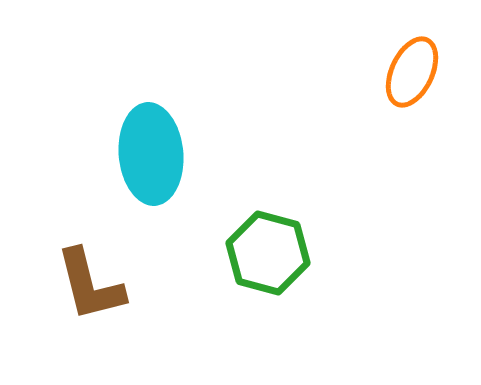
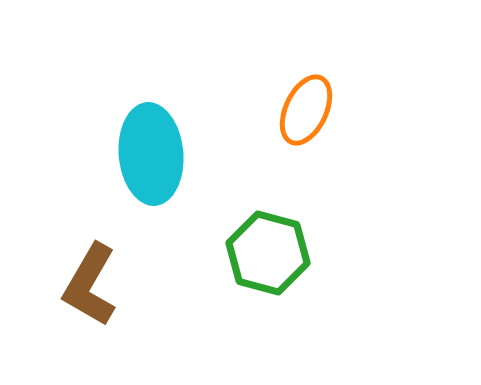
orange ellipse: moved 106 px left, 38 px down
brown L-shape: rotated 44 degrees clockwise
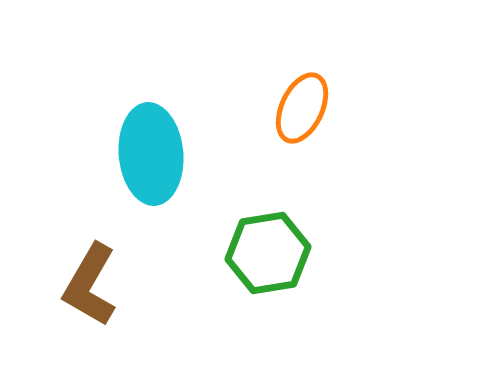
orange ellipse: moved 4 px left, 2 px up
green hexagon: rotated 24 degrees counterclockwise
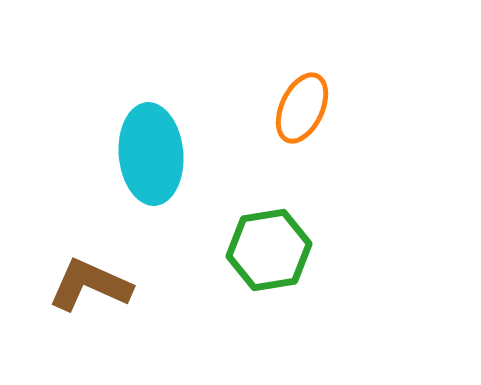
green hexagon: moved 1 px right, 3 px up
brown L-shape: rotated 84 degrees clockwise
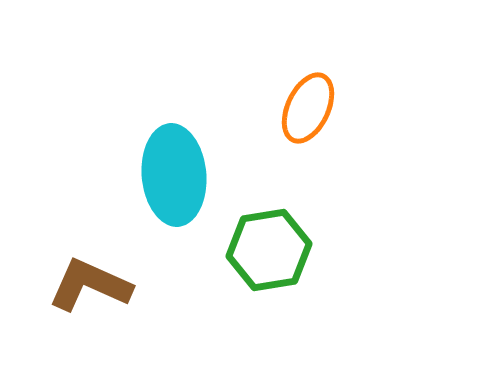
orange ellipse: moved 6 px right
cyan ellipse: moved 23 px right, 21 px down
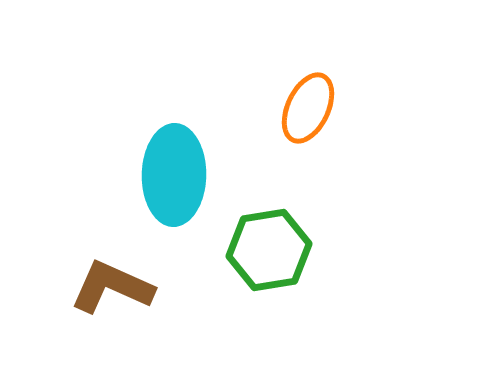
cyan ellipse: rotated 6 degrees clockwise
brown L-shape: moved 22 px right, 2 px down
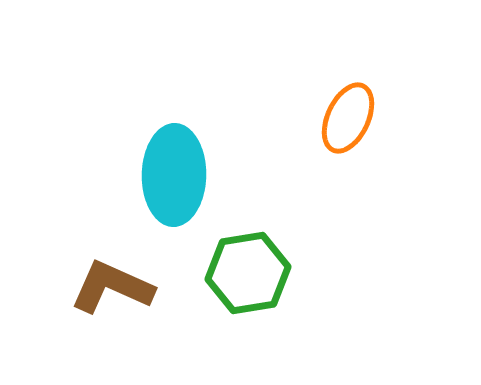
orange ellipse: moved 40 px right, 10 px down
green hexagon: moved 21 px left, 23 px down
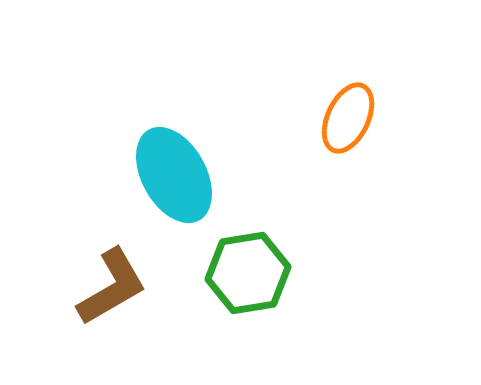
cyan ellipse: rotated 30 degrees counterclockwise
brown L-shape: rotated 126 degrees clockwise
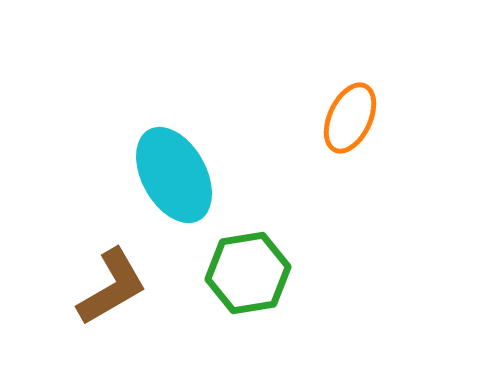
orange ellipse: moved 2 px right
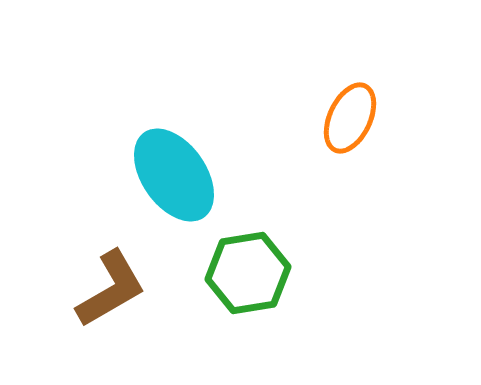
cyan ellipse: rotated 6 degrees counterclockwise
brown L-shape: moved 1 px left, 2 px down
